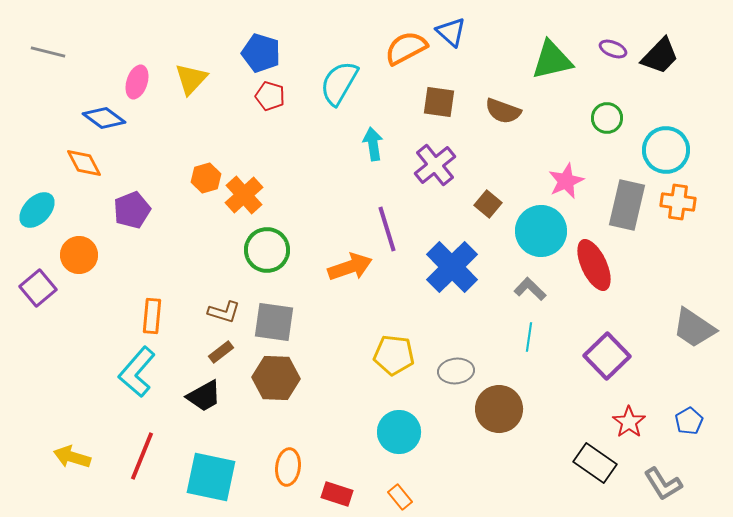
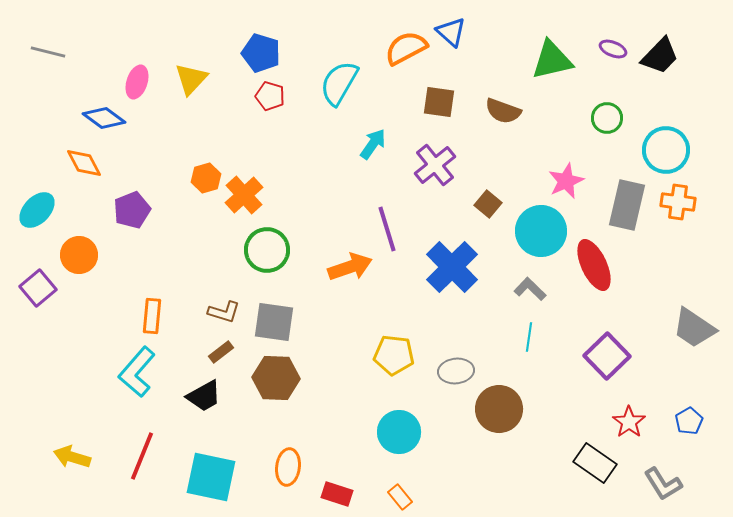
cyan arrow at (373, 144): rotated 44 degrees clockwise
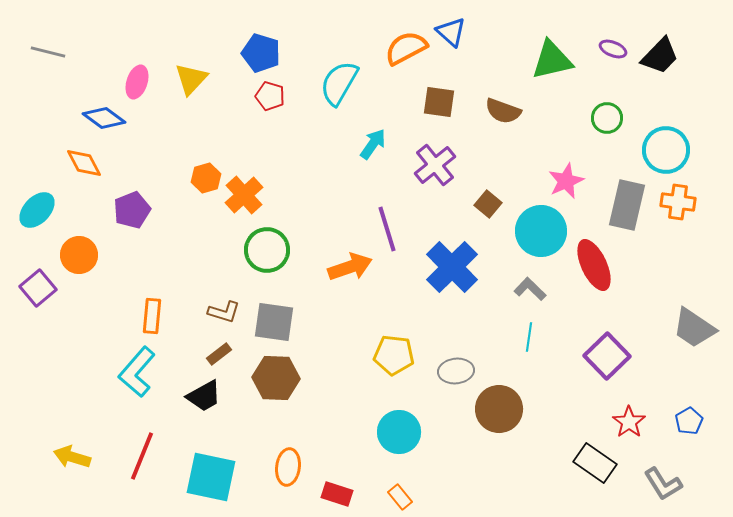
brown rectangle at (221, 352): moved 2 px left, 2 px down
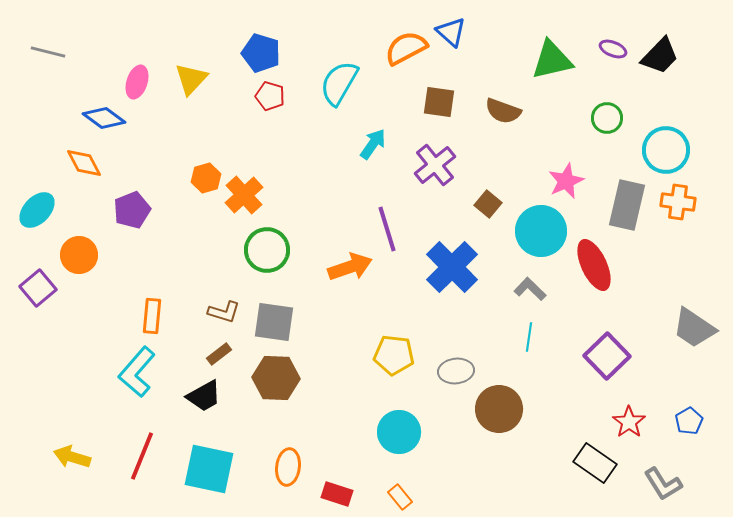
cyan square at (211, 477): moved 2 px left, 8 px up
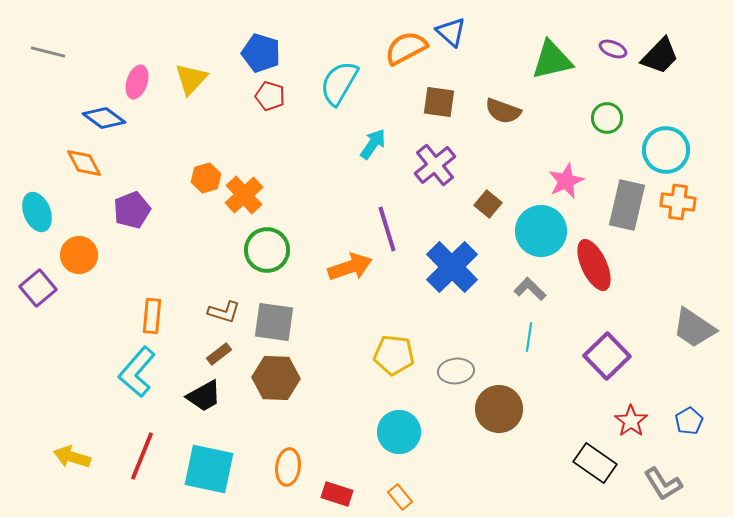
cyan ellipse at (37, 210): moved 2 px down; rotated 66 degrees counterclockwise
red star at (629, 422): moved 2 px right, 1 px up
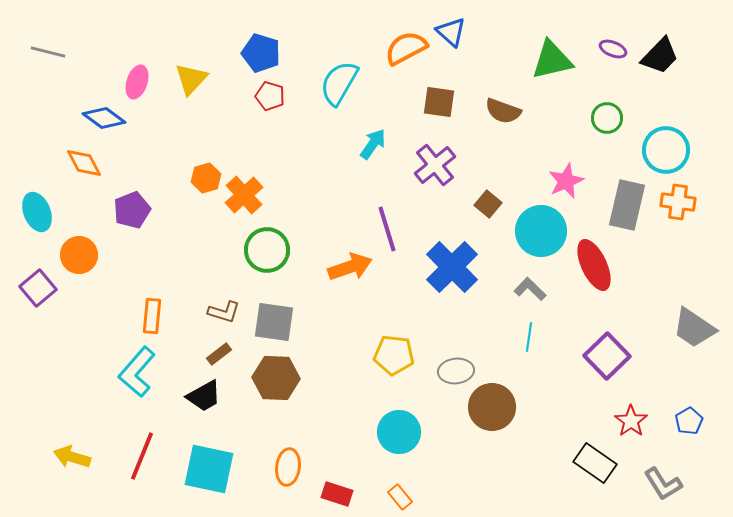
brown circle at (499, 409): moved 7 px left, 2 px up
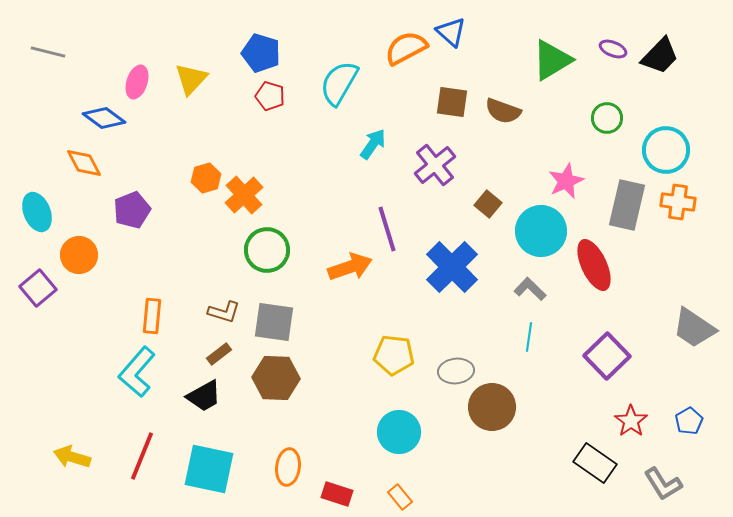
green triangle at (552, 60): rotated 18 degrees counterclockwise
brown square at (439, 102): moved 13 px right
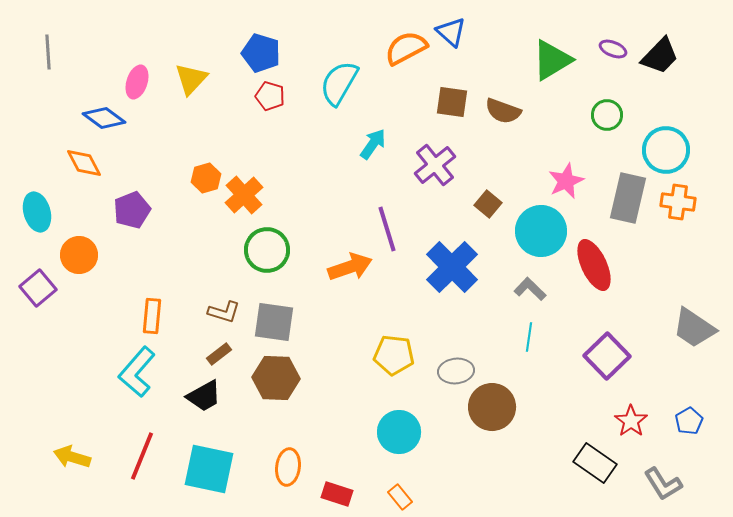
gray line at (48, 52): rotated 72 degrees clockwise
green circle at (607, 118): moved 3 px up
gray rectangle at (627, 205): moved 1 px right, 7 px up
cyan ellipse at (37, 212): rotated 6 degrees clockwise
